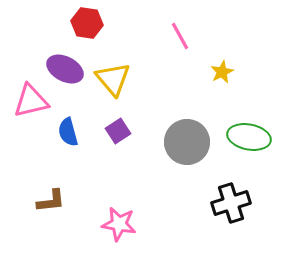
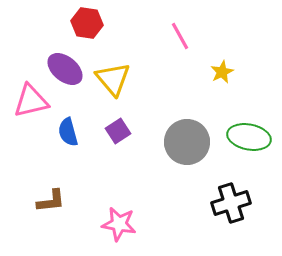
purple ellipse: rotated 12 degrees clockwise
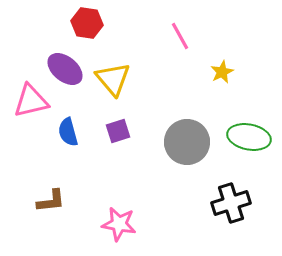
purple square: rotated 15 degrees clockwise
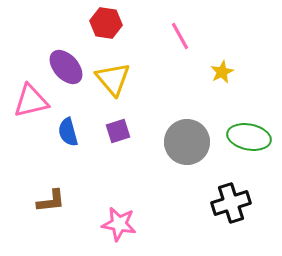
red hexagon: moved 19 px right
purple ellipse: moved 1 px right, 2 px up; rotated 9 degrees clockwise
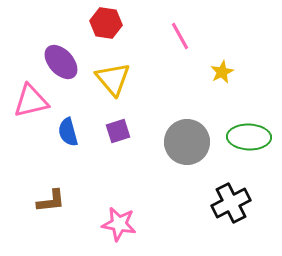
purple ellipse: moved 5 px left, 5 px up
green ellipse: rotated 9 degrees counterclockwise
black cross: rotated 9 degrees counterclockwise
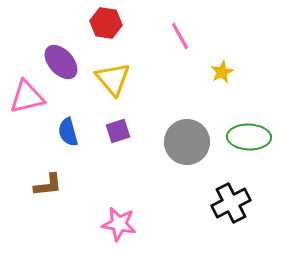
pink triangle: moved 4 px left, 4 px up
brown L-shape: moved 3 px left, 16 px up
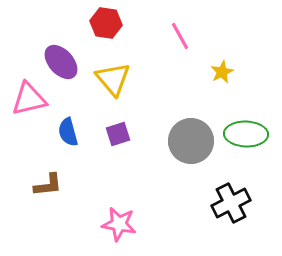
pink triangle: moved 2 px right, 2 px down
purple square: moved 3 px down
green ellipse: moved 3 px left, 3 px up
gray circle: moved 4 px right, 1 px up
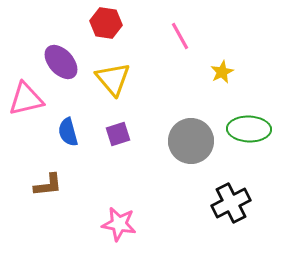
pink triangle: moved 3 px left
green ellipse: moved 3 px right, 5 px up
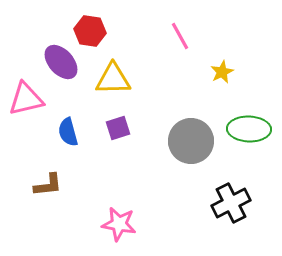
red hexagon: moved 16 px left, 8 px down
yellow triangle: rotated 51 degrees counterclockwise
purple square: moved 6 px up
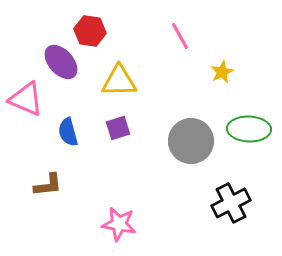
yellow triangle: moved 6 px right, 2 px down
pink triangle: rotated 36 degrees clockwise
